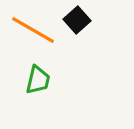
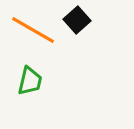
green trapezoid: moved 8 px left, 1 px down
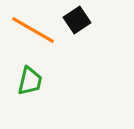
black square: rotated 8 degrees clockwise
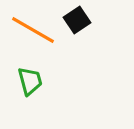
green trapezoid: rotated 28 degrees counterclockwise
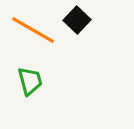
black square: rotated 12 degrees counterclockwise
